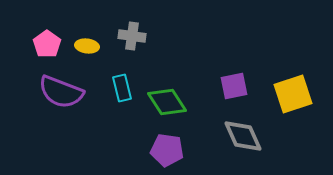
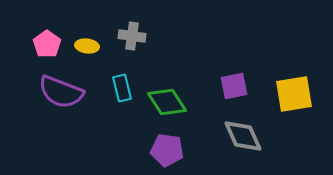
yellow square: moved 1 px right; rotated 9 degrees clockwise
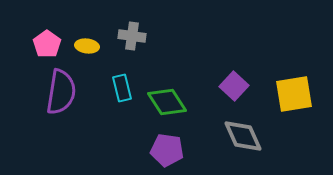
purple square: rotated 36 degrees counterclockwise
purple semicircle: rotated 102 degrees counterclockwise
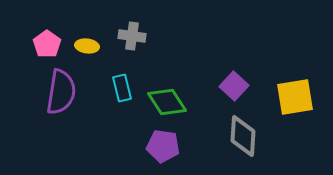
yellow square: moved 1 px right, 3 px down
gray diamond: rotated 27 degrees clockwise
purple pentagon: moved 4 px left, 4 px up
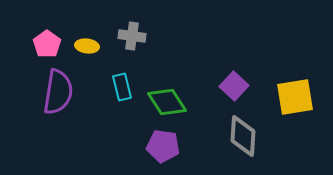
cyan rectangle: moved 1 px up
purple semicircle: moved 3 px left
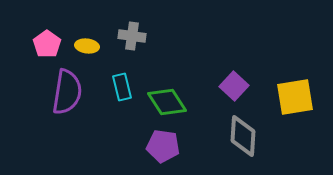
purple semicircle: moved 9 px right
